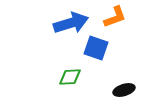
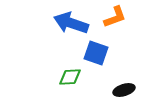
blue arrow: rotated 144 degrees counterclockwise
blue square: moved 5 px down
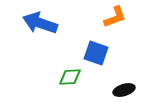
blue arrow: moved 31 px left
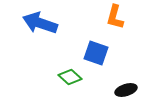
orange L-shape: rotated 125 degrees clockwise
green diamond: rotated 45 degrees clockwise
black ellipse: moved 2 px right
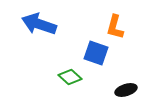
orange L-shape: moved 10 px down
blue arrow: moved 1 px left, 1 px down
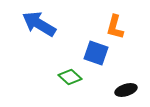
blue arrow: rotated 12 degrees clockwise
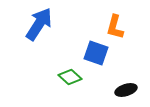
blue arrow: rotated 92 degrees clockwise
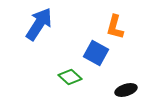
blue square: rotated 10 degrees clockwise
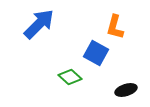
blue arrow: rotated 12 degrees clockwise
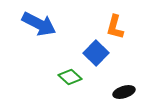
blue arrow: rotated 72 degrees clockwise
blue square: rotated 15 degrees clockwise
black ellipse: moved 2 px left, 2 px down
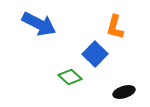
blue square: moved 1 px left, 1 px down
